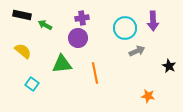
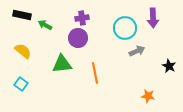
purple arrow: moved 3 px up
cyan square: moved 11 px left
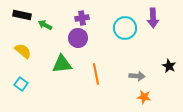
gray arrow: moved 25 px down; rotated 28 degrees clockwise
orange line: moved 1 px right, 1 px down
orange star: moved 4 px left, 1 px down
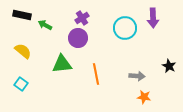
purple cross: rotated 24 degrees counterclockwise
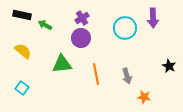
purple circle: moved 3 px right
gray arrow: moved 10 px left; rotated 70 degrees clockwise
cyan square: moved 1 px right, 4 px down
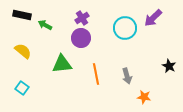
purple arrow: rotated 48 degrees clockwise
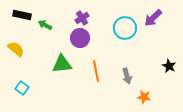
purple circle: moved 1 px left
yellow semicircle: moved 7 px left, 2 px up
orange line: moved 3 px up
